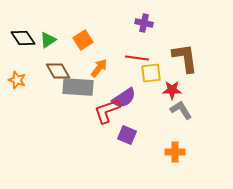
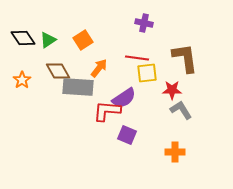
yellow square: moved 4 px left
orange star: moved 5 px right; rotated 18 degrees clockwise
red L-shape: rotated 24 degrees clockwise
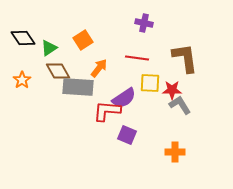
green triangle: moved 1 px right, 8 px down
yellow square: moved 3 px right, 10 px down; rotated 10 degrees clockwise
gray L-shape: moved 1 px left, 5 px up
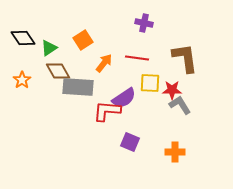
orange arrow: moved 5 px right, 5 px up
purple square: moved 3 px right, 7 px down
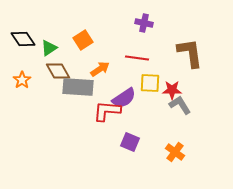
black diamond: moved 1 px down
brown L-shape: moved 5 px right, 5 px up
orange arrow: moved 4 px left, 6 px down; rotated 18 degrees clockwise
orange cross: rotated 36 degrees clockwise
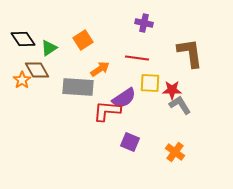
brown diamond: moved 21 px left, 1 px up
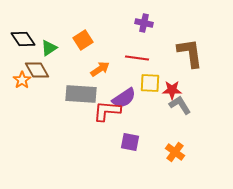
gray rectangle: moved 3 px right, 7 px down
purple square: rotated 12 degrees counterclockwise
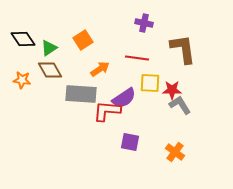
brown L-shape: moved 7 px left, 4 px up
brown diamond: moved 13 px right
orange star: rotated 30 degrees counterclockwise
